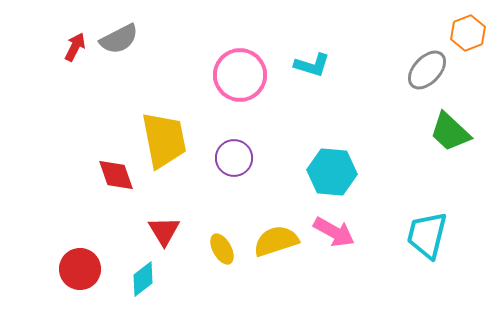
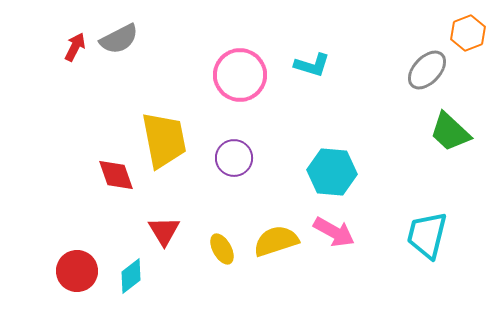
red circle: moved 3 px left, 2 px down
cyan diamond: moved 12 px left, 3 px up
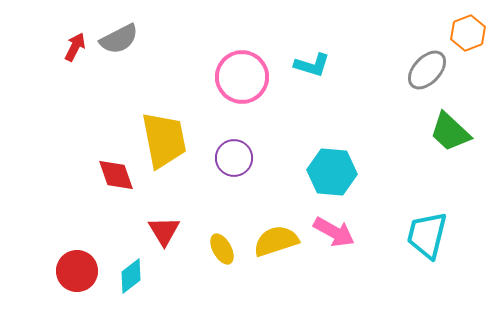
pink circle: moved 2 px right, 2 px down
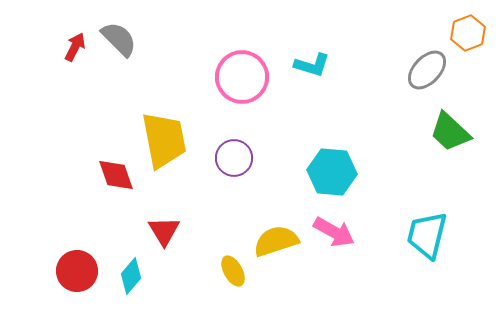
gray semicircle: rotated 108 degrees counterclockwise
yellow ellipse: moved 11 px right, 22 px down
cyan diamond: rotated 12 degrees counterclockwise
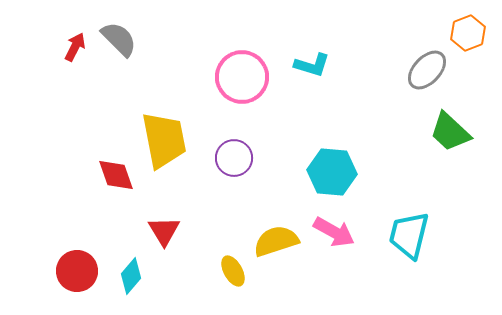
cyan trapezoid: moved 18 px left
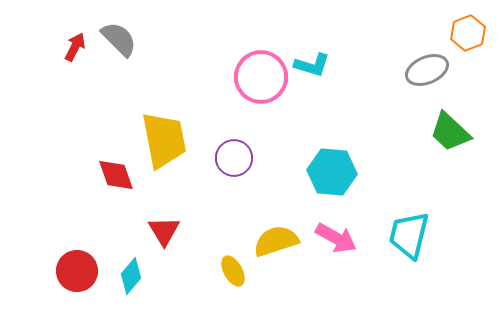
gray ellipse: rotated 24 degrees clockwise
pink circle: moved 19 px right
pink arrow: moved 2 px right, 6 px down
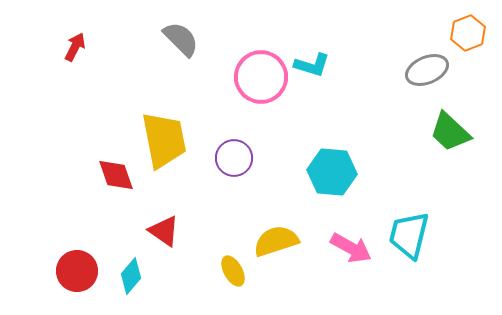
gray semicircle: moved 62 px right
red triangle: rotated 24 degrees counterclockwise
pink arrow: moved 15 px right, 10 px down
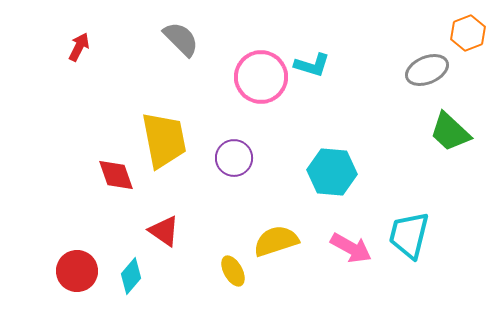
red arrow: moved 4 px right
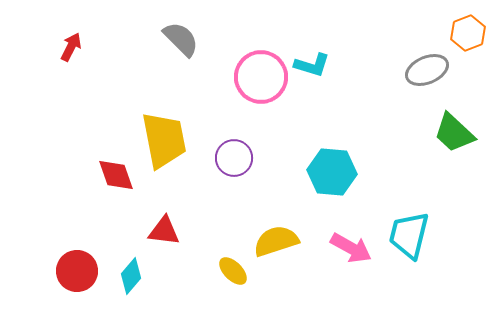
red arrow: moved 8 px left
green trapezoid: moved 4 px right, 1 px down
red triangle: rotated 28 degrees counterclockwise
yellow ellipse: rotated 16 degrees counterclockwise
